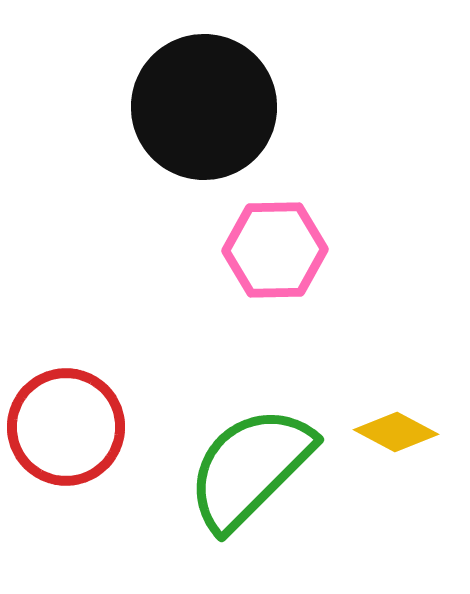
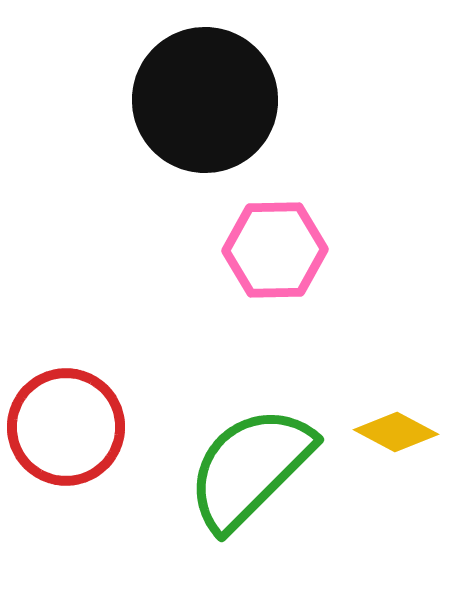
black circle: moved 1 px right, 7 px up
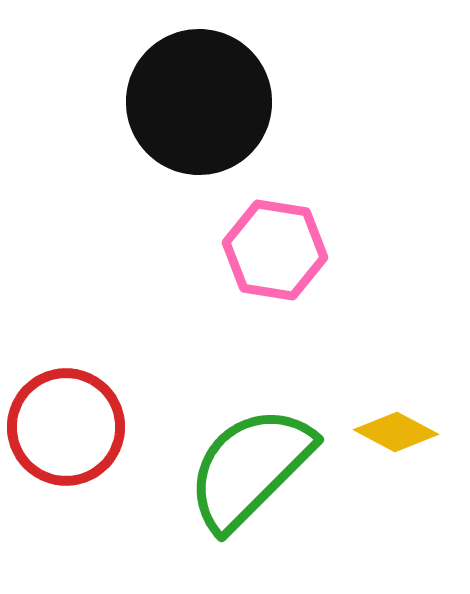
black circle: moved 6 px left, 2 px down
pink hexagon: rotated 10 degrees clockwise
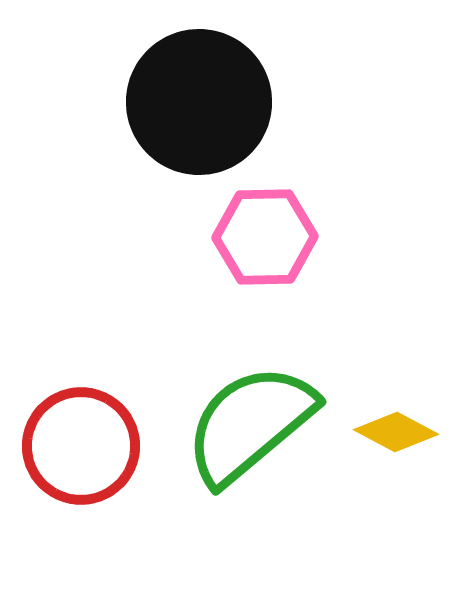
pink hexagon: moved 10 px left, 13 px up; rotated 10 degrees counterclockwise
red circle: moved 15 px right, 19 px down
green semicircle: moved 44 px up; rotated 5 degrees clockwise
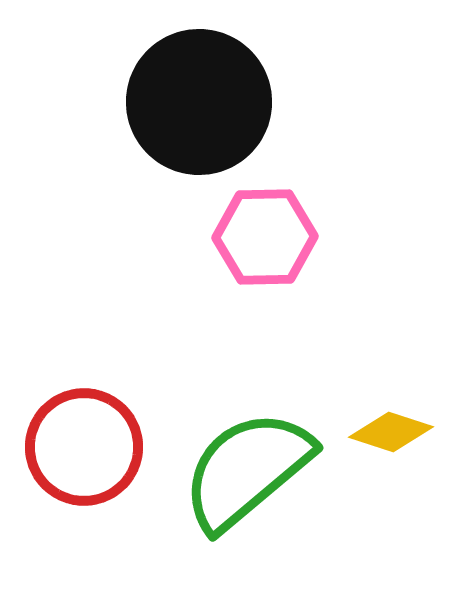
green semicircle: moved 3 px left, 46 px down
yellow diamond: moved 5 px left; rotated 10 degrees counterclockwise
red circle: moved 3 px right, 1 px down
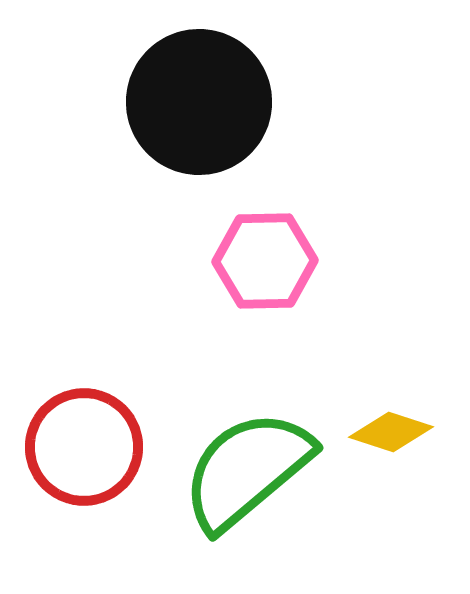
pink hexagon: moved 24 px down
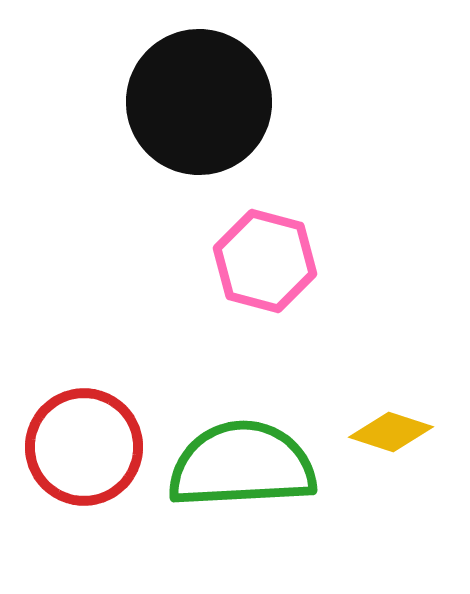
pink hexagon: rotated 16 degrees clockwise
green semicircle: moved 5 px left, 5 px up; rotated 37 degrees clockwise
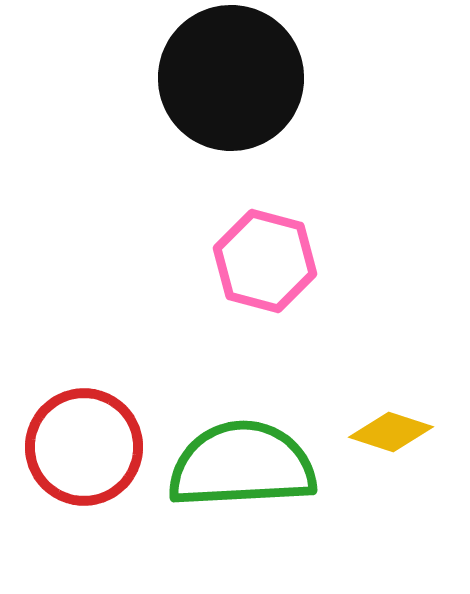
black circle: moved 32 px right, 24 px up
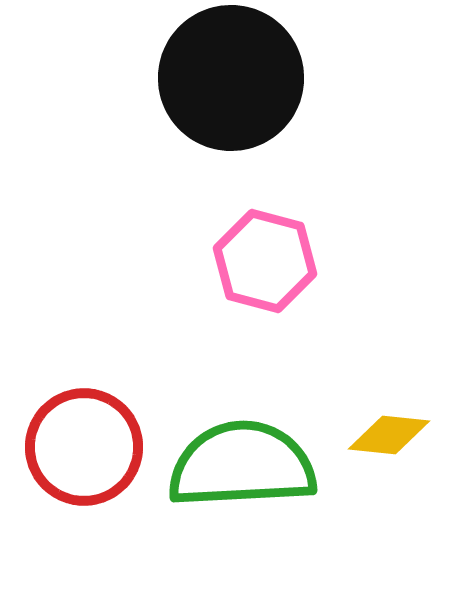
yellow diamond: moved 2 px left, 3 px down; rotated 12 degrees counterclockwise
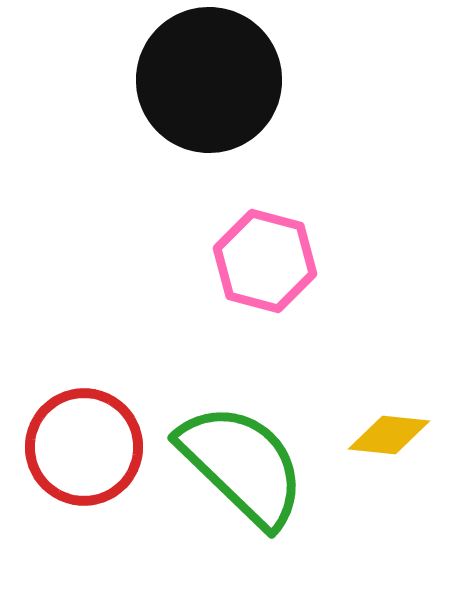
black circle: moved 22 px left, 2 px down
green semicircle: rotated 47 degrees clockwise
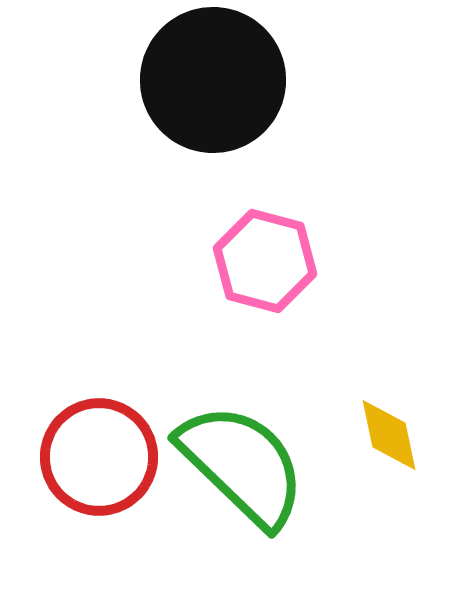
black circle: moved 4 px right
yellow diamond: rotated 72 degrees clockwise
red circle: moved 15 px right, 10 px down
